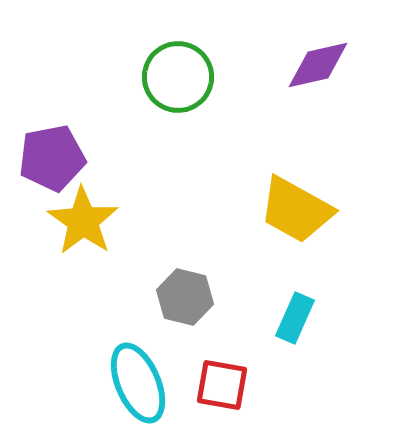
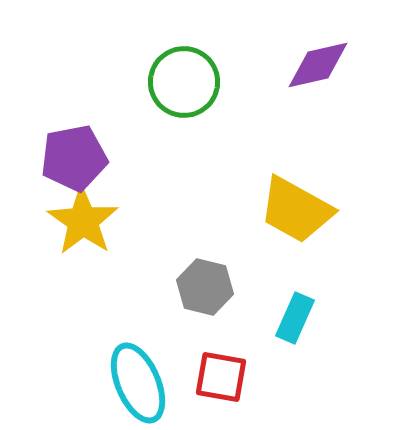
green circle: moved 6 px right, 5 px down
purple pentagon: moved 22 px right
gray hexagon: moved 20 px right, 10 px up
red square: moved 1 px left, 8 px up
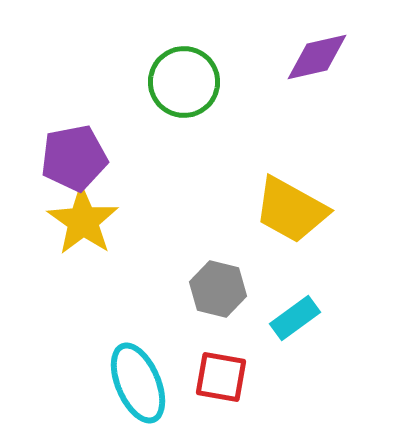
purple diamond: moved 1 px left, 8 px up
yellow trapezoid: moved 5 px left
gray hexagon: moved 13 px right, 2 px down
cyan rectangle: rotated 30 degrees clockwise
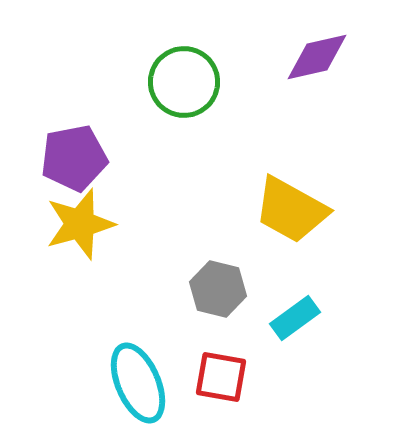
yellow star: moved 3 px left, 3 px down; rotated 22 degrees clockwise
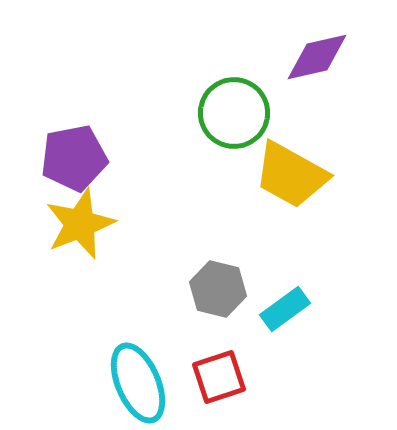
green circle: moved 50 px right, 31 px down
yellow trapezoid: moved 35 px up
yellow star: rotated 6 degrees counterclockwise
cyan rectangle: moved 10 px left, 9 px up
red square: moved 2 px left; rotated 28 degrees counterclockwise
